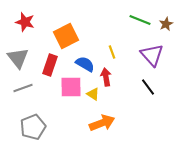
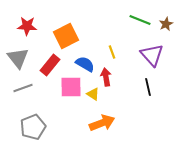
red star: moved 2 px right, 4 px down; rotated 12 degrees counterclockwise
red rectangle: rotated 20 degrees clockwise
black line: rotated 24 degrees clockwise
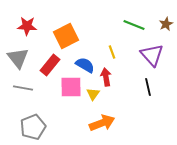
green line: moved 6 px left, 5 px down
blue semicircle: moved 1 px down
gray line: rotated 30 degrees clockwise
yellow triangle: rotated 32 degrees clockwise
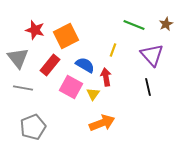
red star: moved 8 px right, 4 px down; rotated 12 degrees clockwise
yellow line: moved 1 px right, 2 px up; rotated 40 degrees clockwise
pink square: rotated 30 degrees clockwise
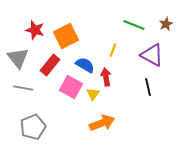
purple triangle: rotated 20 degrees counterclockwise
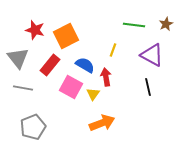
green line: rotated 15 degrees counterclockwise
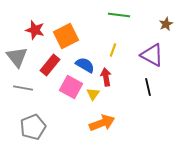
green line: moved 15 px left, 10 px up
gray triangle: moved 1 px left, 1 px up
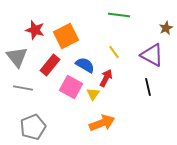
brown star: moved 4 px down
yellow line: moved 1 px right, 2 px down; rotated 56 degrees counterclockwise
red arrow: moved 1 px down; rotated 36 degrees clockwise
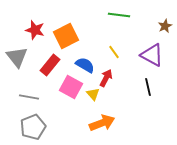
brown star: moved 1 px left, 2 px up
gray line: moved 6 px right, 9 px down
yellow triangle: rotated 16 degrees counterclockwise
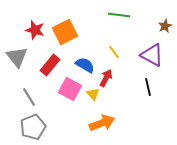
orange square: moved 1 px left, 4 px up
pink square: moved 1 px left, 2 px down
gray line: rotated 48 degrees clockwise
